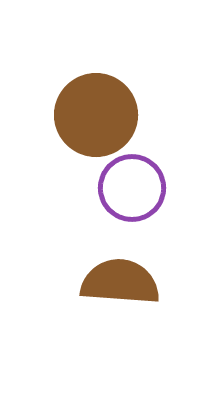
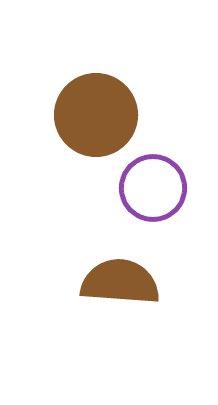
purple circle: moved 21 px right
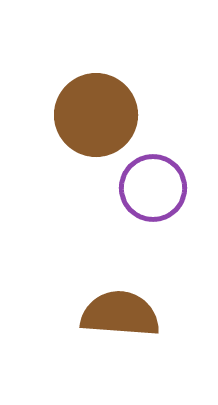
brown semicircle: moved 32 px down
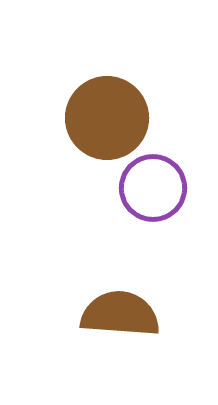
brown circle: moved 11 px right, 3 px down
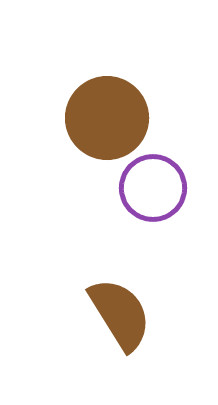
brown semicircle: rotated 54 degrees clockwise
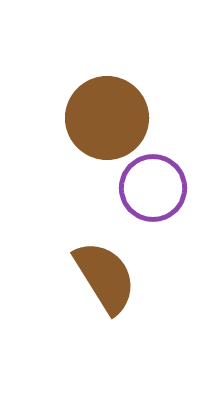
brown semicircle: moved 15 px left, 37 px up
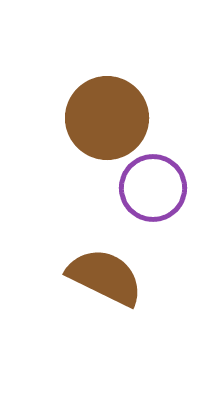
brown semicircle: rotated 32 degrees counterclockwise
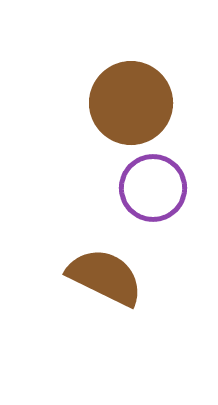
brown circle: moved 24 px right, 15 px up
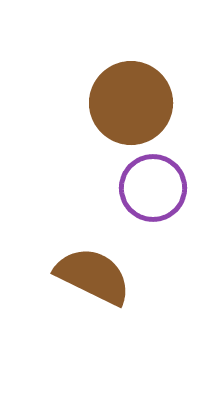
brown semicircle: moved 12 px left, 1 px up
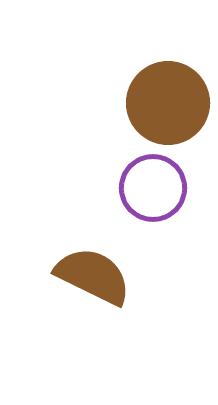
brown circle: moved 37 px right
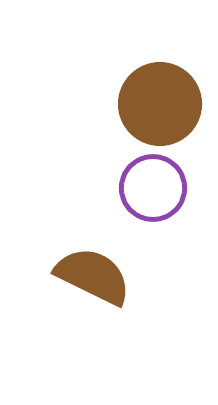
brown circle: moved 8 px left, 1 px down
